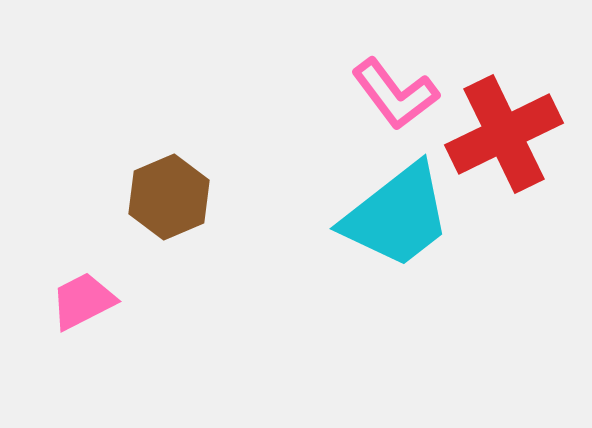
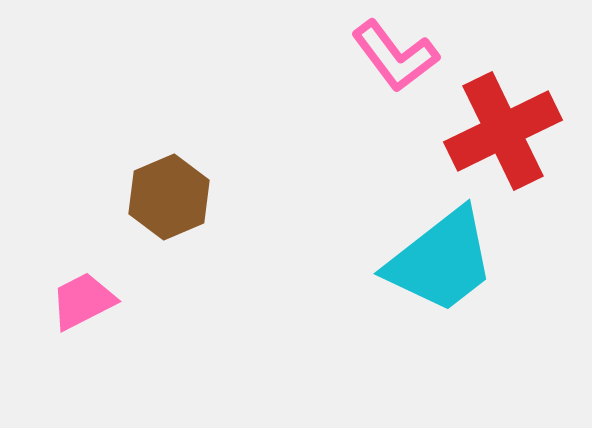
pink L-shape: moved 38 px up
red cross: moved 1 px left, 3 px up
cyan trapezoid: moved 44 px right, 45 px down
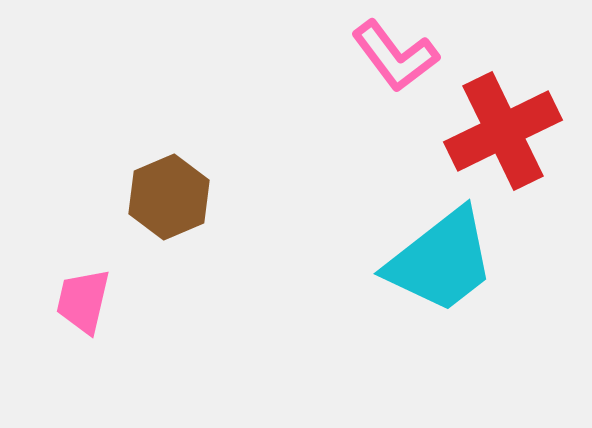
pink trapezoid: rotated 50 degrees counterclockwise
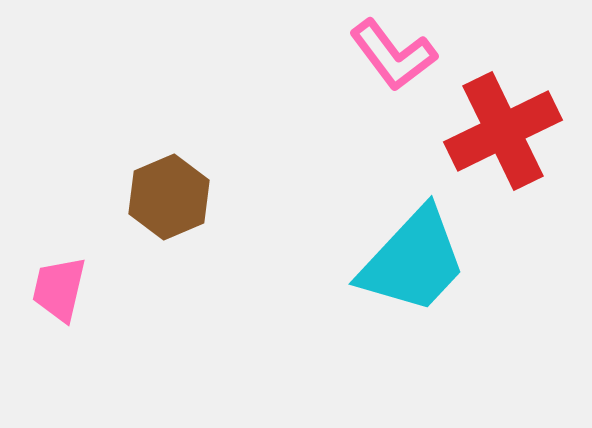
pink L-shape: moved 2 px left, 1 px up
cyan trapezoid: moved 28 px left; rotated 9 degrees counterclockwise
pink trapezoid: moved 24 px left, 12 px up
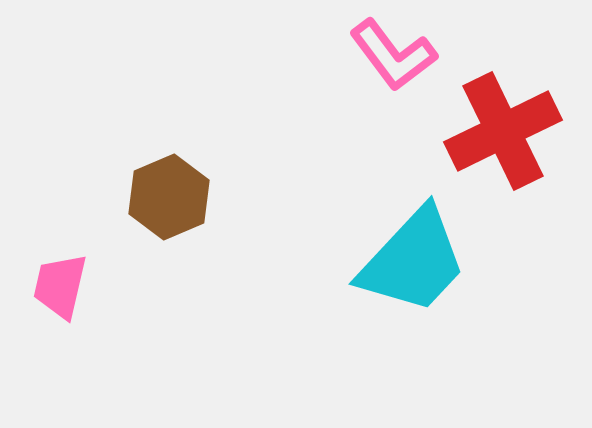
pink trapezoid: moved 1 px right, 3 px up
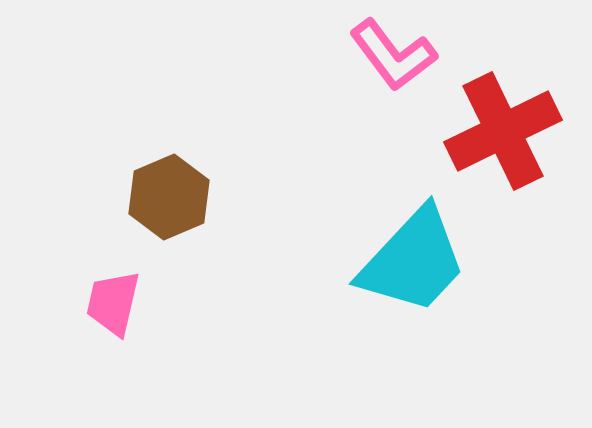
pink trapezoid: moved 53 px right, 17 px down
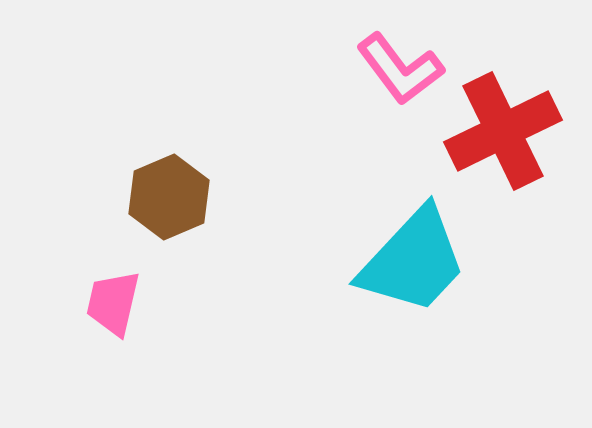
pink L-shape: moved 7 px right, 14 px down
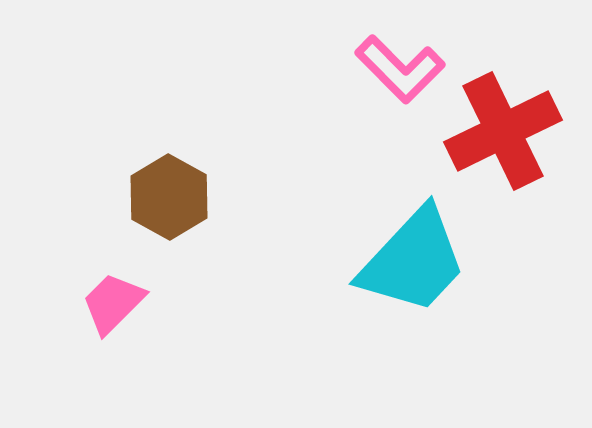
pink L-shape: rotated 8 degrees counterclockwise
brown hexagon: rotated 8 degrees counterclockwise
pink trapezoid: rotated 32 degrees clockwise
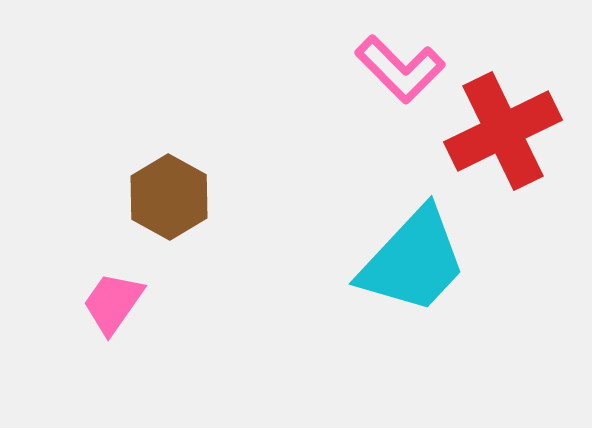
pink trapezoid: rotated 10 degrees counterclockwise
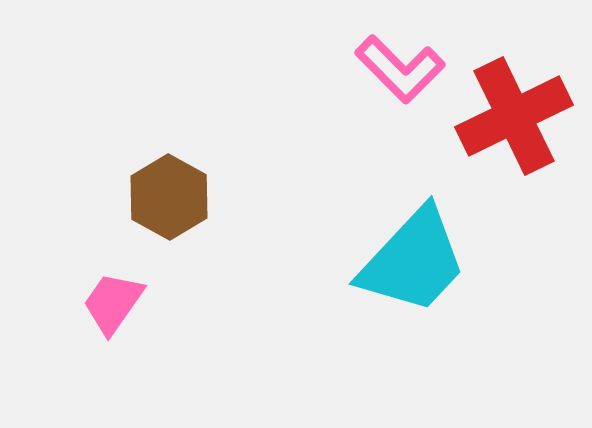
red cross: moved 11 px right, 15 px up
